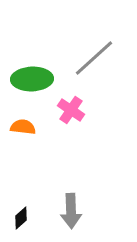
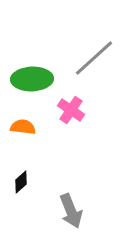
gray arrow: rotated 20 degrees counterclockwise
black diamond: moved 36 px up
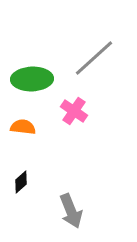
pink cross: moved 3 px right, 1 px down
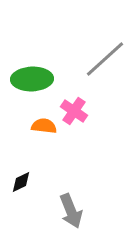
gray line: moved 11 px right, 1 px down
orange semicircle: moved 21 px right, 1 px up
black diamond: rotated 15 degrees clockwise
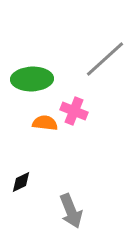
pink cross: rotated 12 degrees counterclockwise
orange semicircle: moved 1 px right, 3 px up
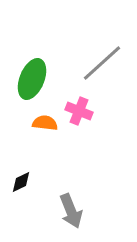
gray line: moved 3 px left, 4 px down
green ellipse: rotated 66 degrees counterclockwise
pink cross: moved 5 px right
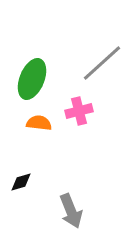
pink cross: rotated 36 degrees counterclockwise
orange semicircle: moved 6 px left
black diamond: rotated 10 degrees clockwise
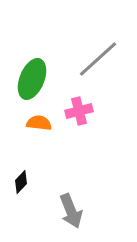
gray line: moved 4 px left, 4 px up
black diamond: rotated 30 degrees counterclockwise
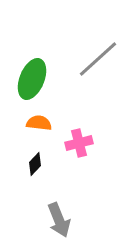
pink cross: moved 32 px down
black diamond: moved 14 px right, 18 px up
gray arrow: moved 12 px left, 9 px down
